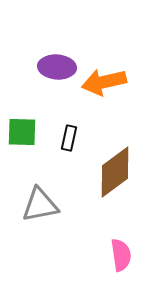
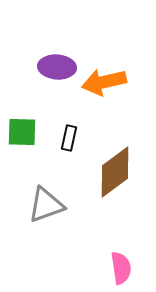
gray triangle: moved 6 px right; rotated 9 degrees counterclockwise
pink semicircle: moved 13 px down
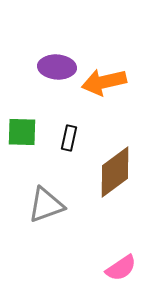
pink semicircle: rotated 64 degrees clockwise
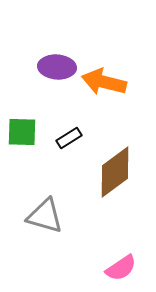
orange arrow: rotated 27 degrees clockwise
black rectangle: rotated 45 degrees clockwise
gray triangle: moved 1 px left, 11 px down; rotated 36 degrees clockwise
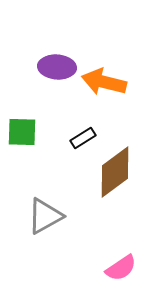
black rectangle: moved 14 px right
gray triangle: rotated 45 degrees counterclockwise
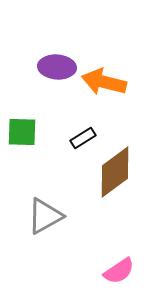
pink semicircle: moved 2 px left, 3 px down
